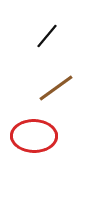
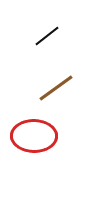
black line: rotated 12 degrees clockwise
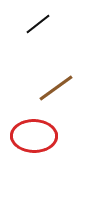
black line: moved 9 px left, 12 px up
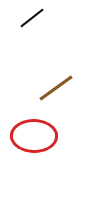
black line: moved 6 px left, 6 px up
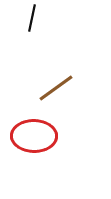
black line: rotated 40 degrees counterclockwise
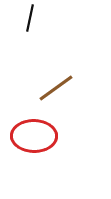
black line: moved 2 px left
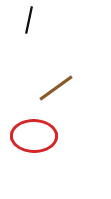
black line: moved 1 px left, 2 px down
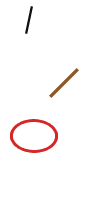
brown line: moved 8 px right, 5 px up; rotated 9 degrees counterclockwise
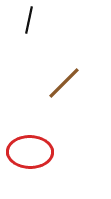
red ellipse: moved 4 px left, 16 px down
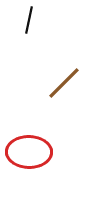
red ellipse: moved 1 px left
